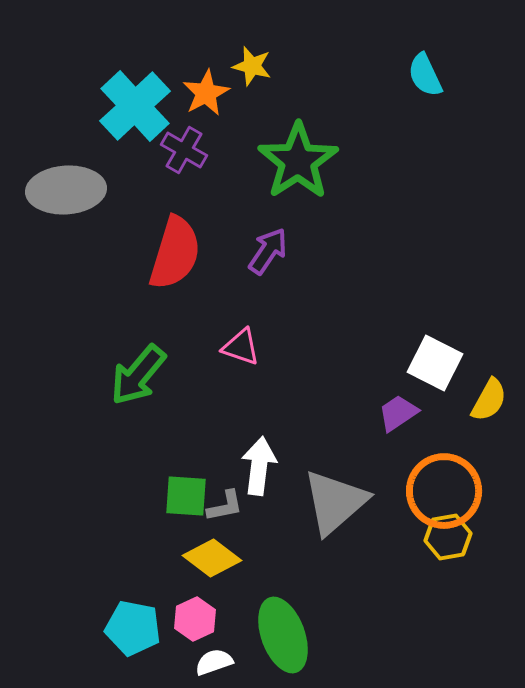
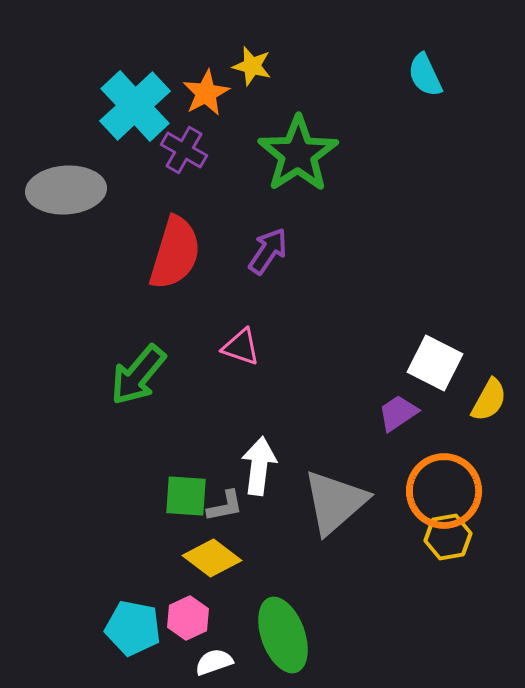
green star: moved 7 px up
pink hexagon: moved 7 px left, 1 px up
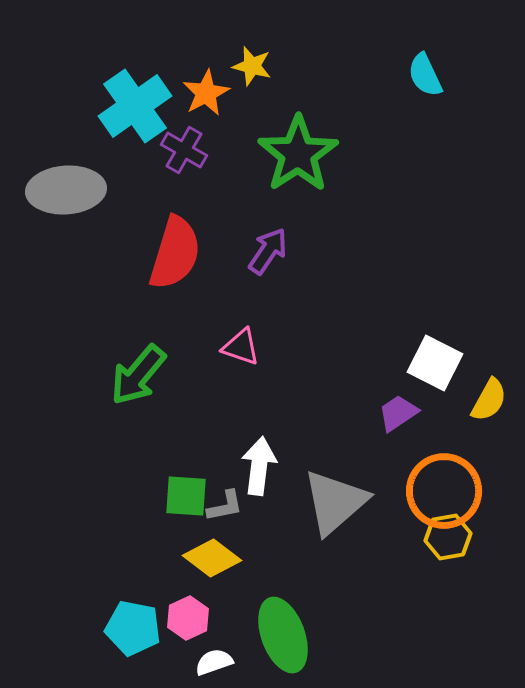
cyan cross: rotated 8 degrees clockwise
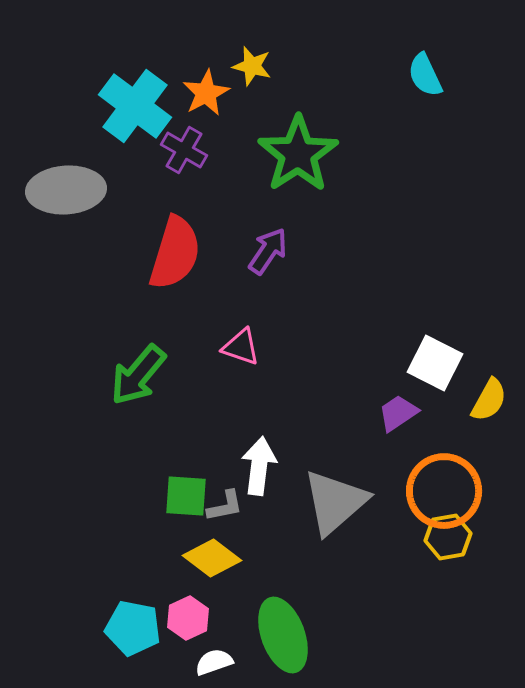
cyan cross: rotated 18 degrees counterclockwise
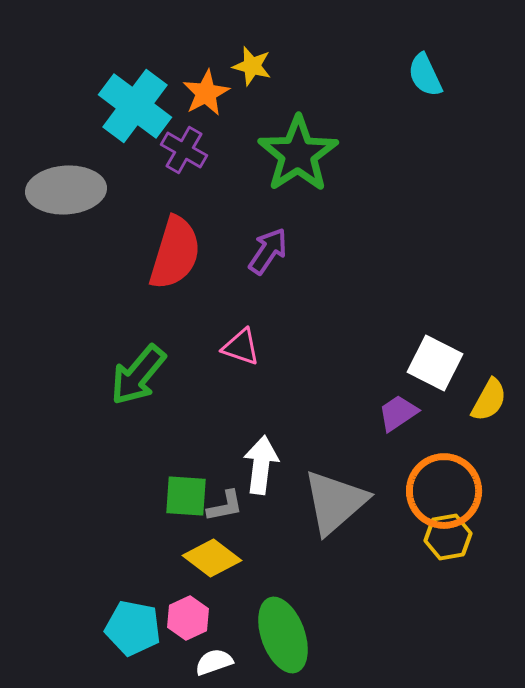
white arrow: moved 2 px right, 1 px up
